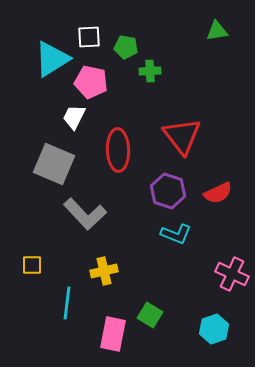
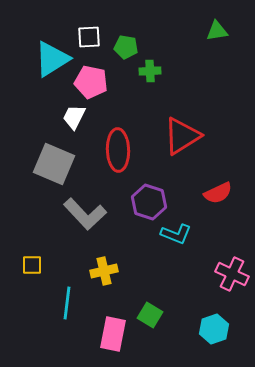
red triangle: rotated 36 degrees clockwise
purple hexagon: moved 19 px left, 11 px down
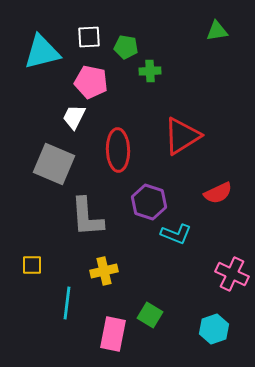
cyan triangle: moved 10 px left, 7 px up; rotated 18 degrees clockwise
gray L-shape: moved 2 px right, 3 px down; rotated 39 degrees clockwise
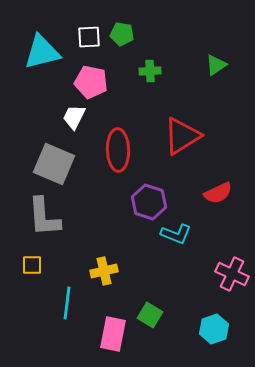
green triangle: moved 1 px left, 34 px down; rotated 25 degrees counterclockwise
green pentagon: moved 4 px left, 13 px up
gray L-shape: moved 43 px left
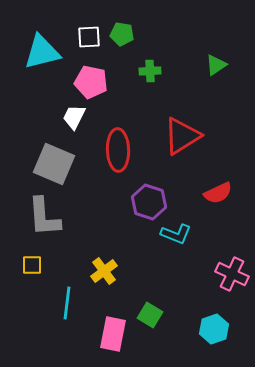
yellow cross: rotated 24 degrees counterclockwise
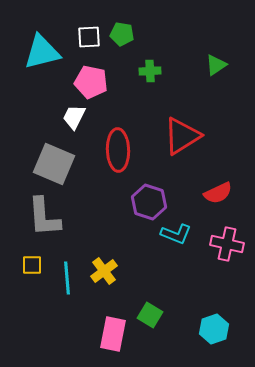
pink cross: moved 5 px left, 30 px up; rotated 12 degrees counterclockwise
cyan line: moved 25 px up; rotated 12 degrees counterclockwise
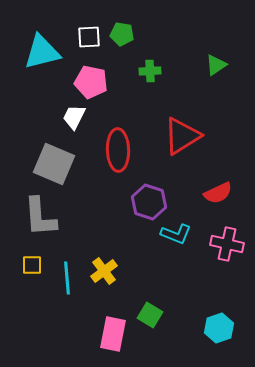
gray L-shape: moved 4 px left
cyan hexagon: moved 5 px right, 1 px up
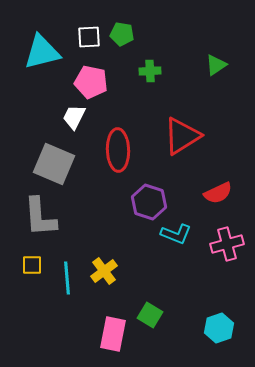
pink cross: rotated 28 degrees counterclockwise
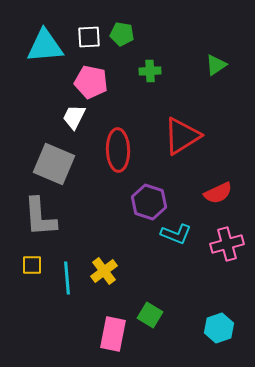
cyan triangle: moved 3 px right, 6 px up; rotated 9 degrees clockwise
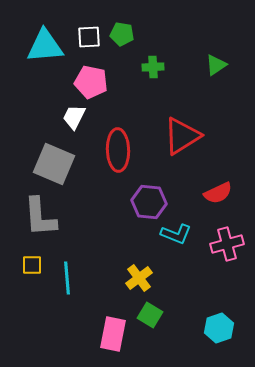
green cross: moved 3 px right, 4 px up
purple hexagon: rotated 12 degrees counterclockwise
yellow cross: moved 35 px right, 7 px down
